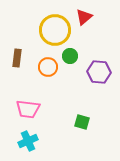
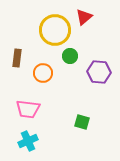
orange circle: moved 5 px left, 6 px down
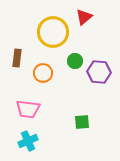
yellow circle: moved 2 px left, 2 px down
green circle: moved 5 px right, 5 px down
green square: rotated 21 degrees counterclockwise
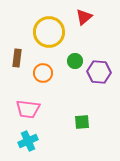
yellow circle: moved 4 px left
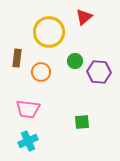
orange circle: moved 2 px left, 1 px up
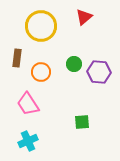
yellow circle: moved 8 px left, 6 px up
green circle: moved 1 px left, 3 px down
pink trapezoid: moved 5 px up; rotated 50 degrees clockwise
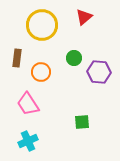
yellow circle: moved 1 px right, 1 px up
green circle: moved 6 px up
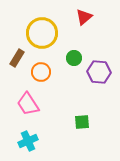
yellow circle: moved 8 px down
brown rectangle: rotated 24 degrees clockwise
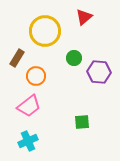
yellow circle: moved 3 px right, 2 px up
orange circle: moved 5 px left, 4 px down
pink trapezoid: moved 1 px right, 2 px down; rotated 95 degrees counterclockwise
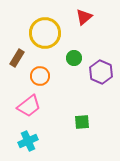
yellow circle: moved 2 px down
purple hexagon: moved 2 px right; rotated 20 degrees clockwise
orange circle: moved 4 px right
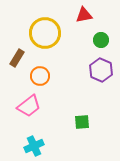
red triangle: moved 2 px up; rotated 30 degrees clockwise
green circle: moved 27 px right, 18 px up
purple hexagon: moved 2 px up
cyan cross: moved 6 px right, 5 px down
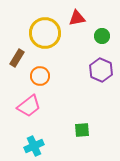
red triangle: moved 7 px left, 3 px down
green circle: moved 1 px right, 4 px up
green square: moved 8 px down
